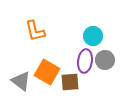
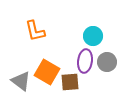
gray circle: moved 2 px right, 2 px down
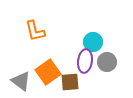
cyan circle: moved 6 px down
orange square: moved 1 px right; rotated 25 degrees clockwise
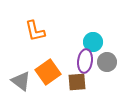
brown square: moved 7 px right
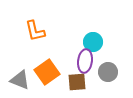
gray circle: moved 1 px right, 10 px down
orange square: moved 1 px left
gray triangle: moved 1 px left, 1 px up; rotated 15 degrees counterclockwise
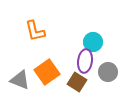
brown square: rotated 36 degrees clockwise
